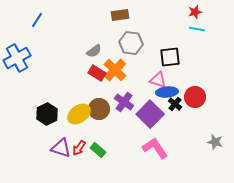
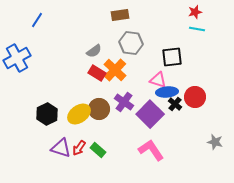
black square: moved 2 px right
pink L-shape: moved 4 px left, 2 px down
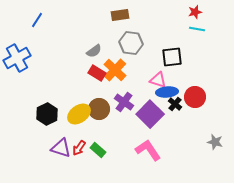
pink L-shape: moved 3 px left
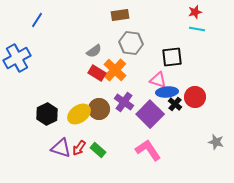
gray star: moved 1 px right
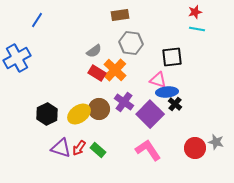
red circle: moved 51 px down
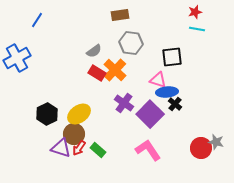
purple cross: moved 1 px down
brown circle: moved 25 px left, 25 px down
red circle: moved 6 px right
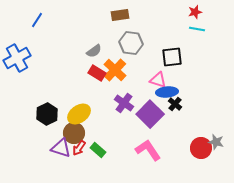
brown circle: moved 1 px up
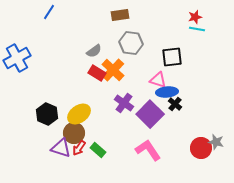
red star: moved 5 px down
blue line: moved 12 px right, 8 px up
orange cross: moved 2 px left
black hexagon: rotated 10 degrees counterclockwise
